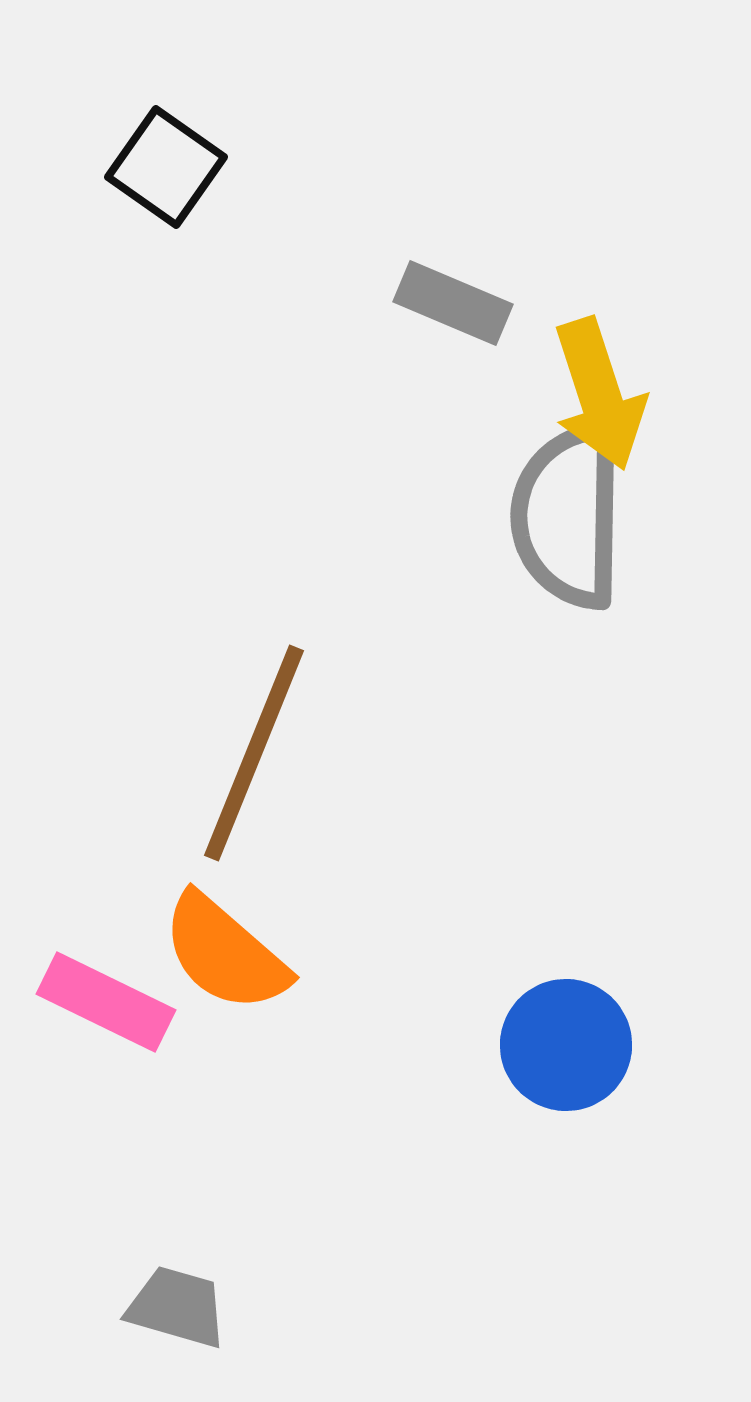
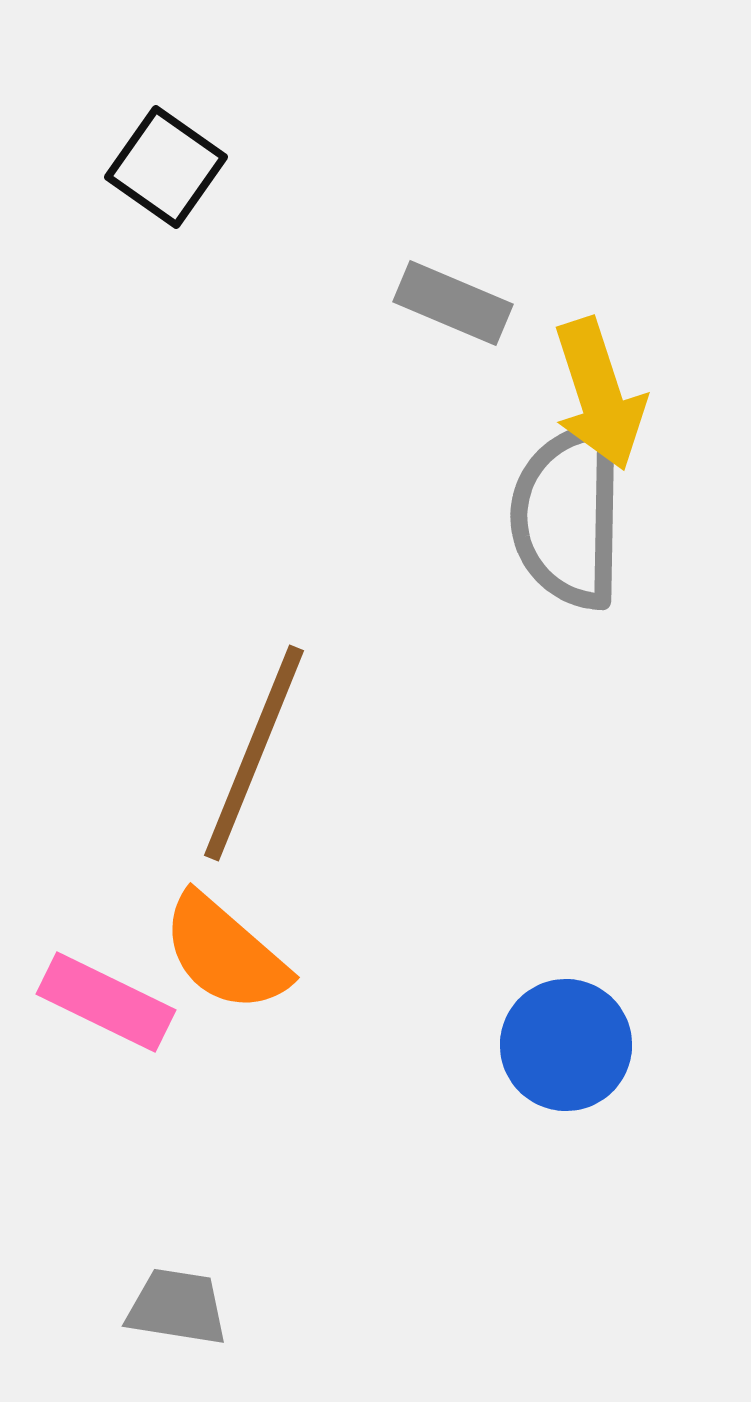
gray trapezoid: rotated 7 degrees counterclockwise
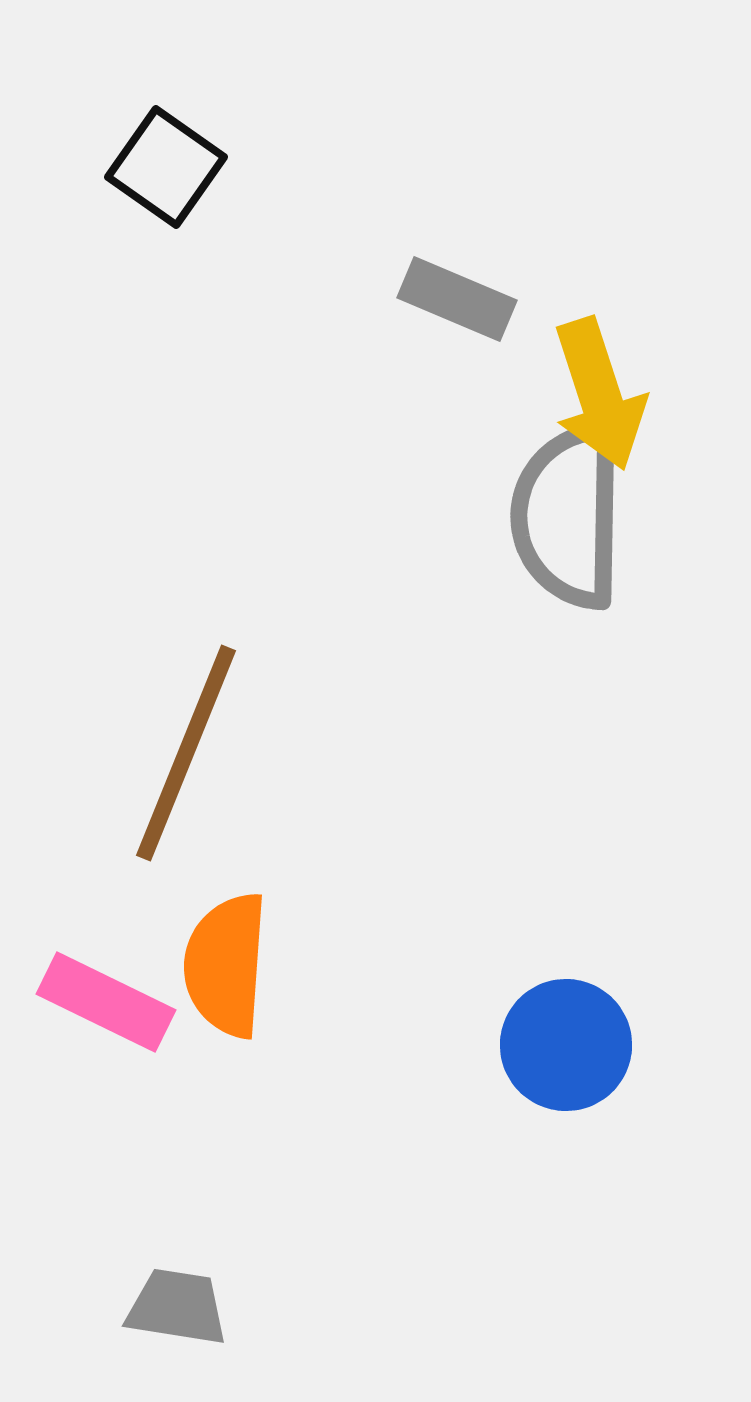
gray rectangle: moved 4 px right, 4 px up
brown line: moved 68 px left
orange semicircle: moved 1 px right, 12 px down; rotated 53 degrees clockwise
